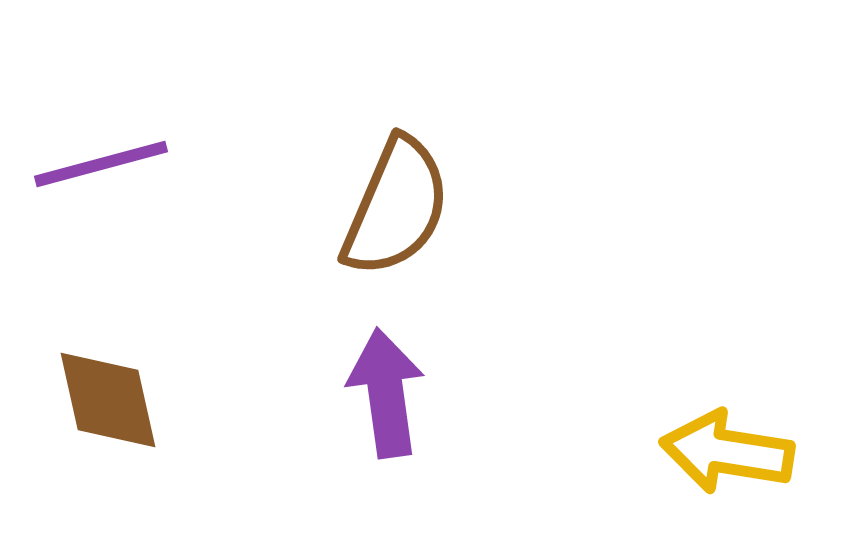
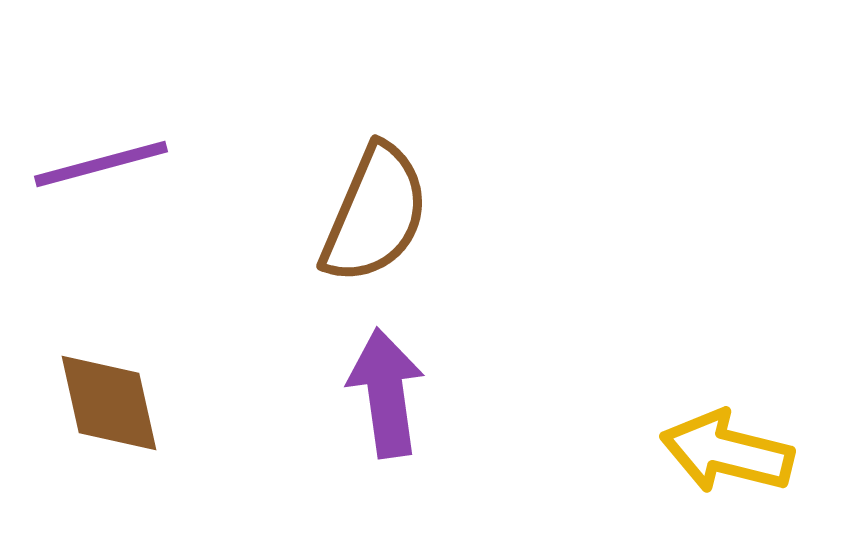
brown semicircle: moved 21 px left, 7 px down
brown diamond: moved 1 px right, 3 px down
yellow arrow: rotated 5 degrees clockwise
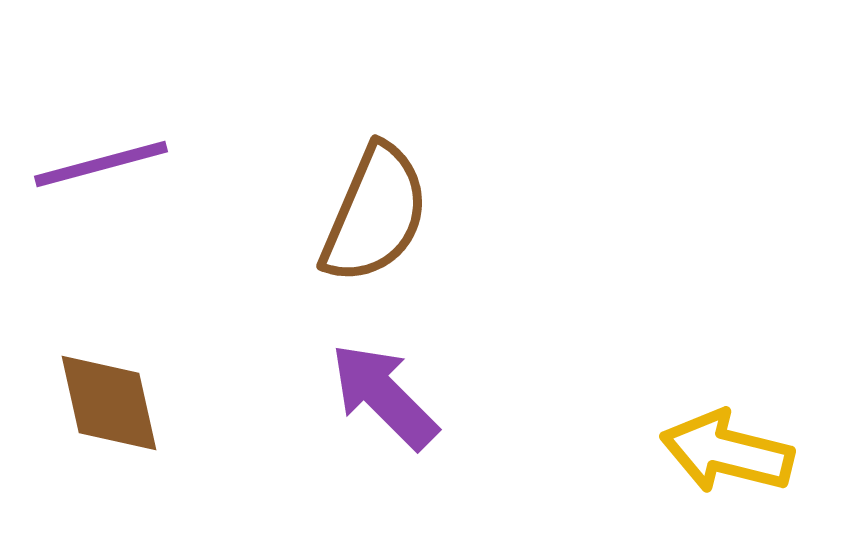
purple arrow: moved 2 px left, 3 px down; rotated 37 degrees counterclockwise
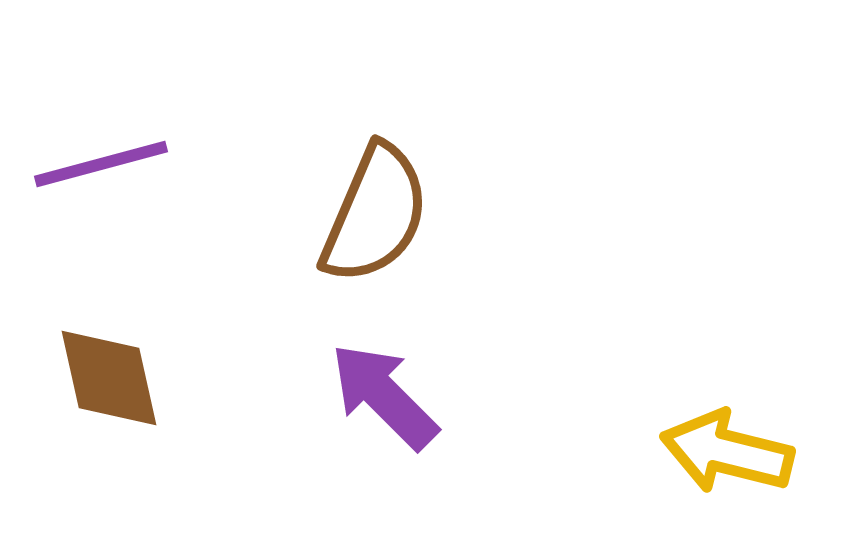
brown diamond: moved 25 px up
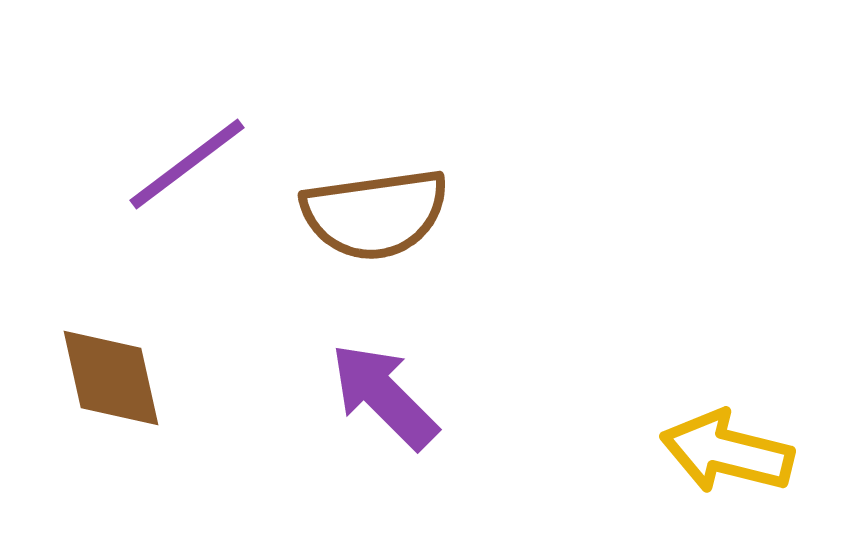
purple line: moved 86 px right; rotated 22 degrees counterclockwise
brown semicircle: rotated 59 degrees clockwise
brown diamond: moved 2 px right
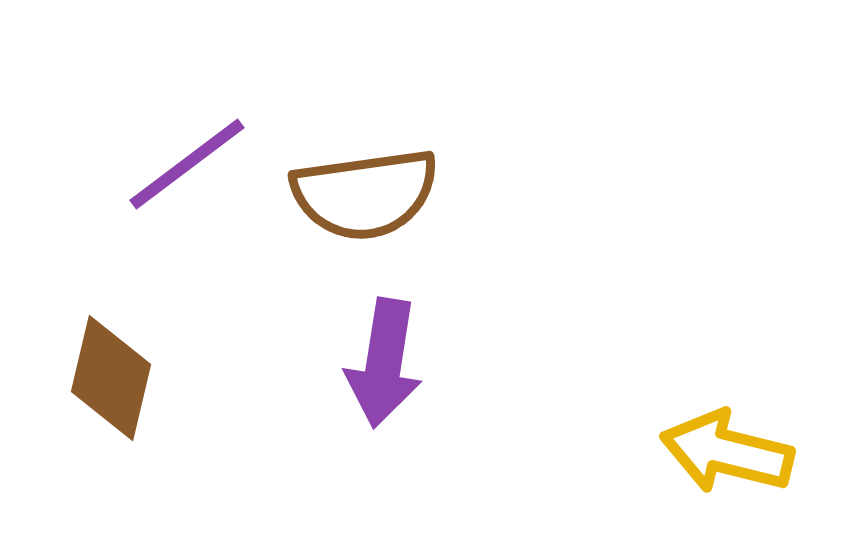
brown semicircle: moved 10 px left, 20 px up
brown diamond: rotated 26 degrees clockwise
purple arrow: moved 33 px up; rotated 126 degrees counterclockwise
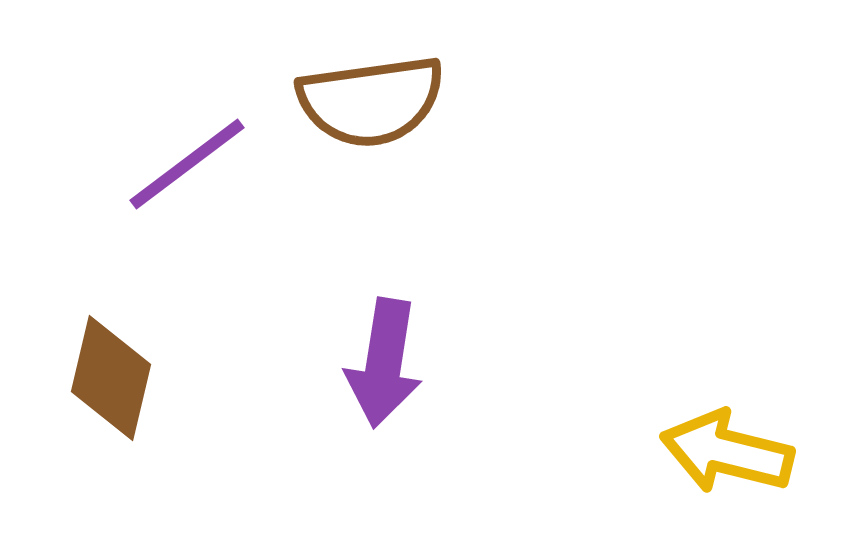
brown semicircle: moved 6 px right, 93 px up
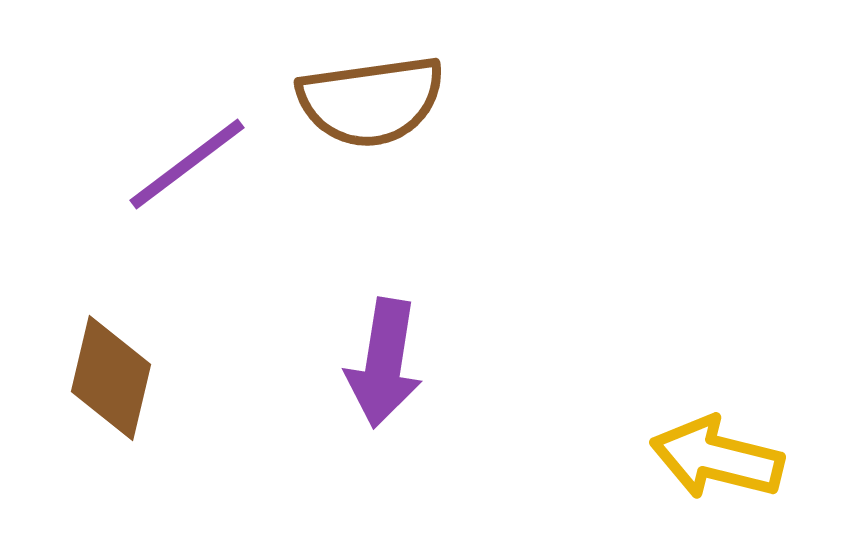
yellow arrow: moved 10 px left, 6 px down
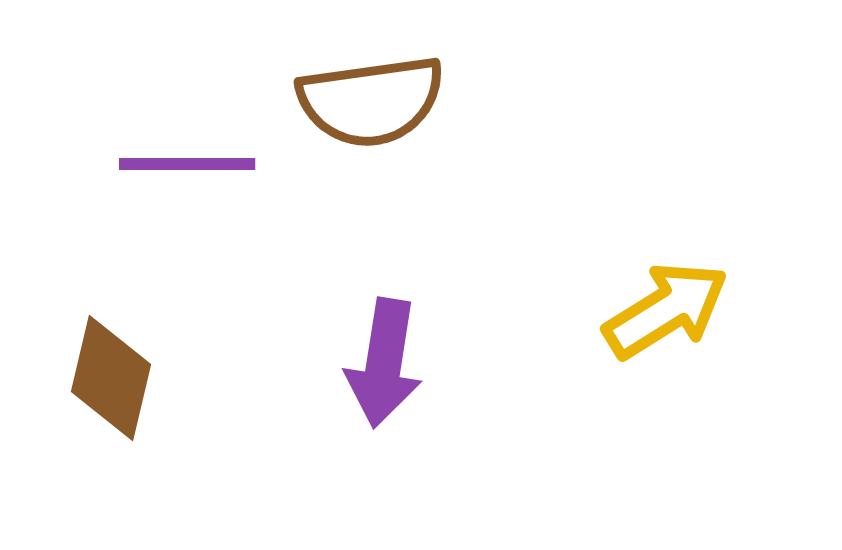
purple line: rotated 37 degrees clockwise
yellow arrow: moved 51 px left, 148 px up; rotated 134 degrees clockwise
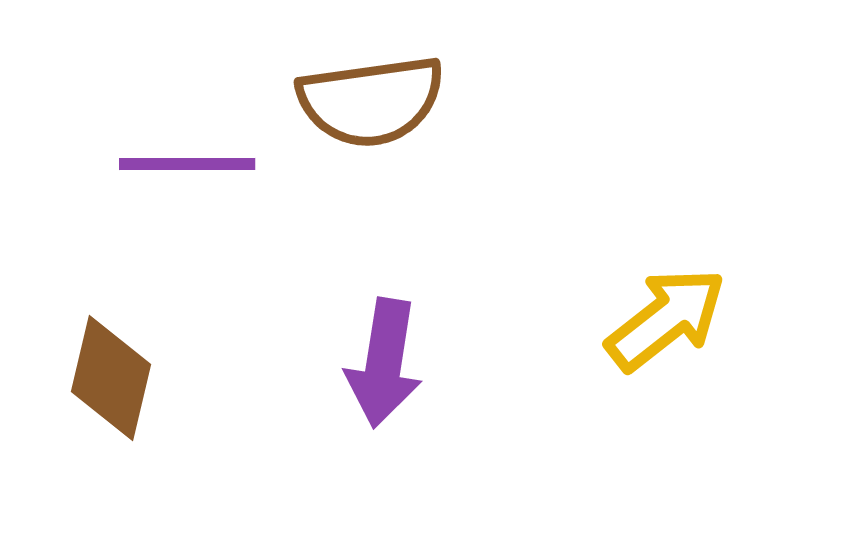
yellow arrow: moved 9 px down; rotated 6 degrees counterclockwise
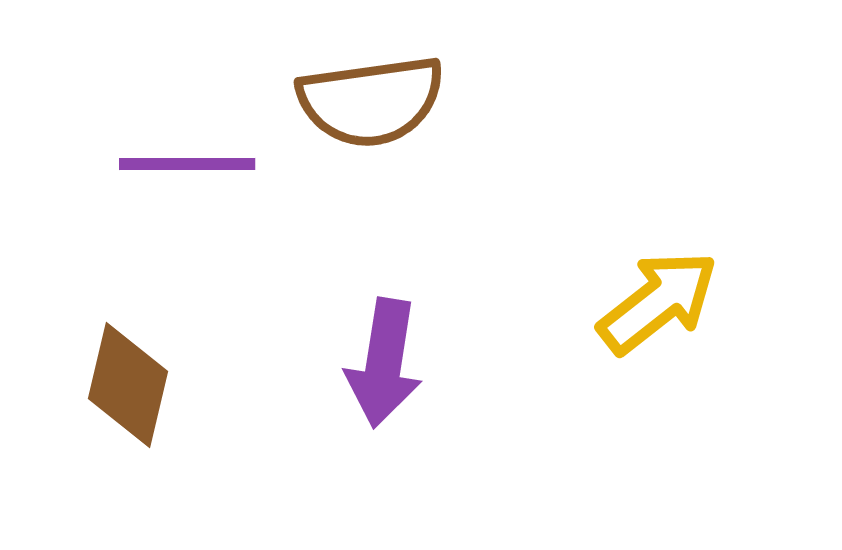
yellow arrow: moved 8 px left, 17 px up
brown diamond: moved 17 px right, 7 px down
